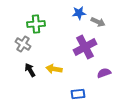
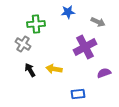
blue star: moved 11 px left, 1 px up
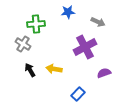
blue rectangle: rotated 40 degrees counterclockwise
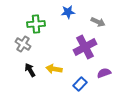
blue rectangle: moved 2 px right, 10 px up
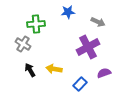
purple cross: moved 3 px right
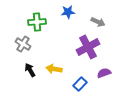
green cross: moved 1 px right, 2 px up
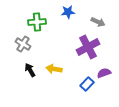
blue rectangle: moved 7 px right
